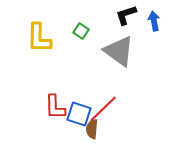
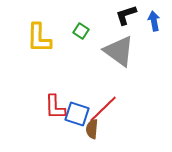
blue square: moved 2 px left
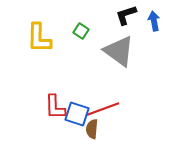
red line: rotated 24 degrees clockwise
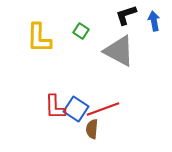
gray triangle: rotated 8 degrees counterclockwise
blue square: moved 1 px left, 5 px up; rotated 15 degrees clockwise
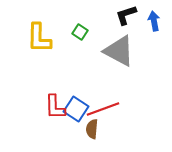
green square: moved 1 px left, 1 px down
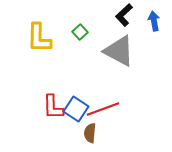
black L-shape: moved 2 px left; rotated 25 degrees counterclockwise
green square: rotated 14 degrees clockwise
red L-shape: moved 2 px left
brown semicircle: moved 2 px left, 4 px down
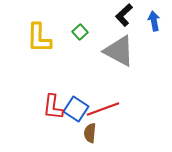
red L-shape: rotated 8 degrees clockwise
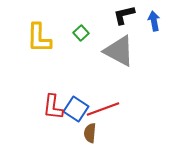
black L-shape: rotated 30 degrees clockwise
green square: moved 1 px right, 1 px down
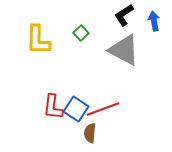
black L-shape: rotated 20 degrees counterclockwise
yellow L-shape: moved 1 px left, 2 px down
gray triangle: moved 5 px right, 1 px up
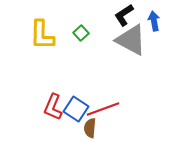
yellow L-shape: moved 4 px right, 5 px up
gray triangle: moved 7 px right, 10 px up
red L-shape: rotated 16 degrees clockwise
brown semicircle: moved 5 px up
